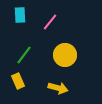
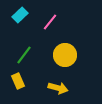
cyan rectangle: rotated 49 degrees clockwise
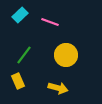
pink line: rotated 72 degrees clockwise
yellow circle: moved 1 px right
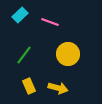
yellow circle: moved 2 px right, 1 px up
yellow rectangle: moved 11 px right, 5 px down
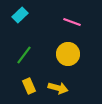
pink line: moved 22 px right
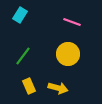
cyan rectangle: rotated 14 degrees counterclockwise
green line: moved 1 px left, 1 px down
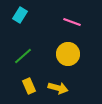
green line: rotated 12 degrees clockwise
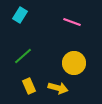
yellow circle: moved 6 px right, 9 px down
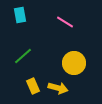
cyan rectangle: rotated 42 degrees counterclockwise
pink line: moved 7 px left; rotated 12 degrees clockwise
yellow rectangle: moved 4 px right
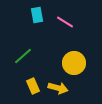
cyan rectangle: moved 17 px right
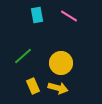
pink line: moved 4 px right, 6 px up
yellow circle: moved 13 px left
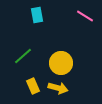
pink line: moved 16 px right
